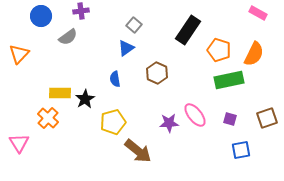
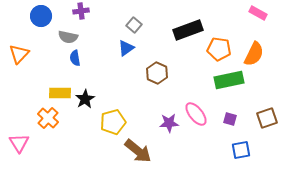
black rectangle: rotated 36 degrees clockwise
gray semicircle: rotated 48 degrees clockwise
orange pentagon: moved 1 px up; rotated 10 degrees counterclockwise
blue semicircle: moved 40 px left, 21 px up
pink ellipse: moved 1 px right, 1 px up
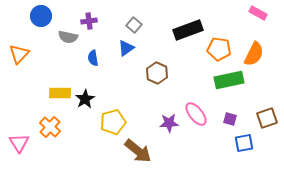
purple cross: moved 8 px right, 10 px down
blue semicircle: moved 18 px right
orange cross: moved 2 px right, 9 px down
blue square: moved 3 px right, 7 px up
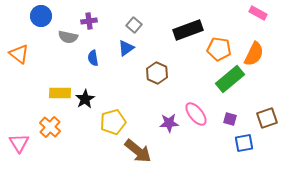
orange triangle: rotated 35 degrees counterclockwise
green rectangle: moved 1 px right, 1 px up; rotated 28 degrees counterclockwise
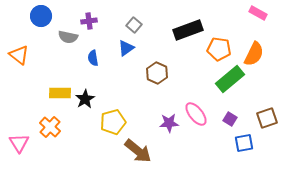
orange triangle: moved 1 px down
purple square: rotated 16 degrees clockwise
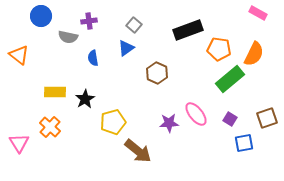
yellow rectangle: moved 5 px left, 1 px up
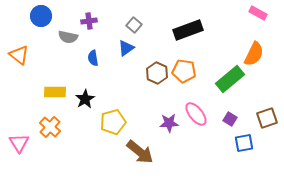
orange pentagon: moved 35 px left, 22 px down
brown arrow: moved 2 px right, 1 px down
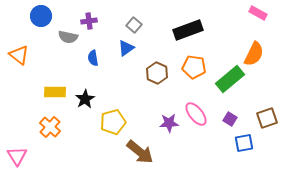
orange pentagon: moved 10 px right, 4 px up
pink triangle: moved 2 px left, 13 px down
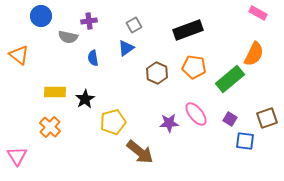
gray square: rotated 21 degrees clockwise
blue square: moved 1 px right, 2 px up; rotated 18 degrees clockwise
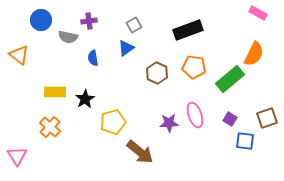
blue circle: moved 4 px down
pink ellipse: moved 1 px left, 1 px down; rotated 20 degrees clockwise
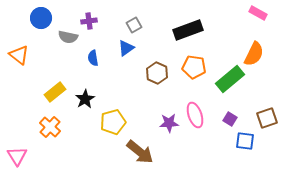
blue circle: moved 2 px up
yellow rectangle: rotated 40 degrees counterclockwise
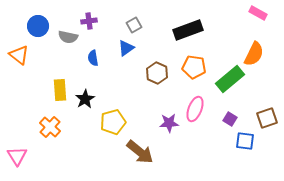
blue circle: moved 3 px left, 8 px down
yellow rectangle: moved 5 px right, 2 px up; rotated 55 degrees counterclockwise
pink ellipse: moved 6 px up; rotated 40 degrees clockwise
